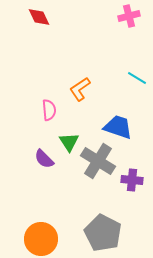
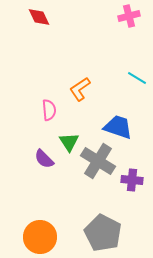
orange circle: moved 1 px left, 2 px up
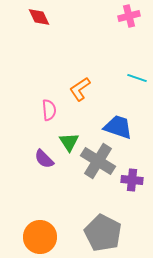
cyan line: rotated 12 degrees counterclockwise
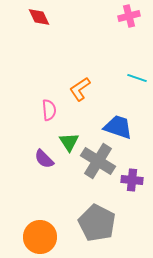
gray pentagon: moved 6 px left, 10 px up
